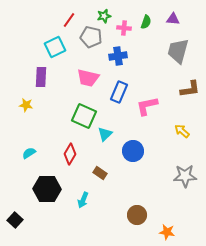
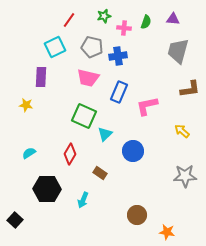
gray pentagon: moved 1 px right, 10 px down
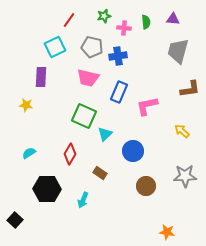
green semicircle: rotated 24 degrees counterclockwise
brown circle: moved 9 px right, 29 px up
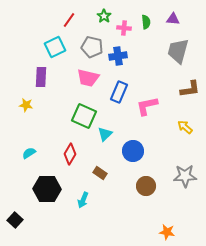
green star: rotated 24 degrees counterclockwise
yellow arrow: moved 3 px right, 4 px up
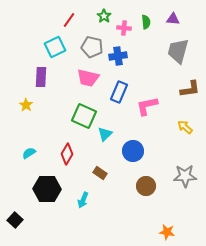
yellow star: rotated 24 degrees clockwise
red diamond: moved 3 px left
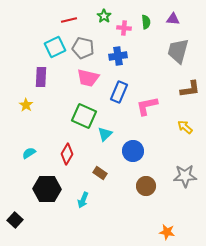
red line: rotated 42 degrees clockwise
gray pentagon: moved 9 px left, 1 px down
